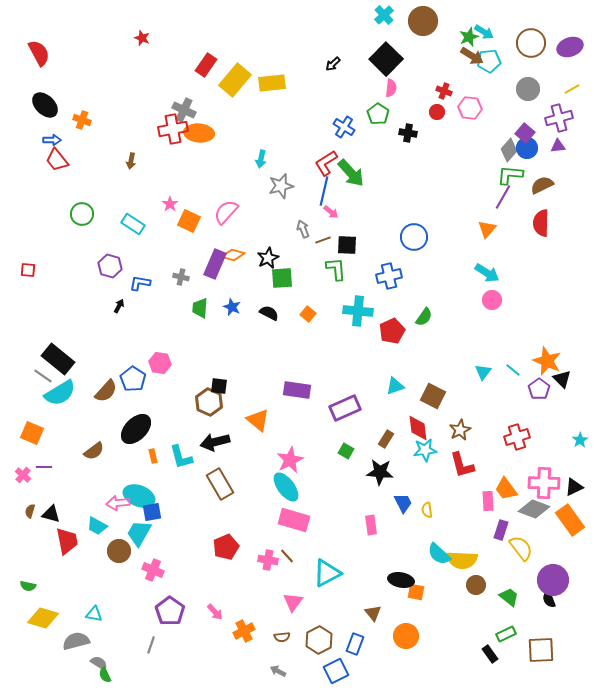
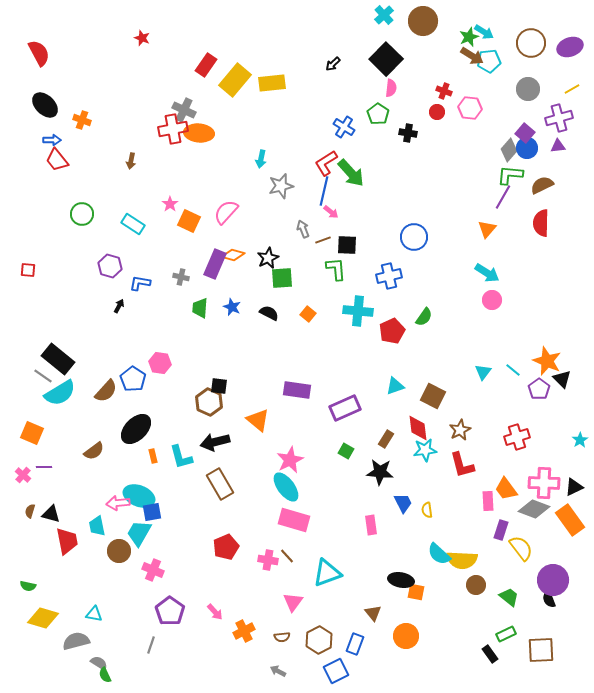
cyan trapezoid at (97, 526): rotated 50 degrees clockwise
cyan triangle at (327, 573): rotated 8 degrees clockwise
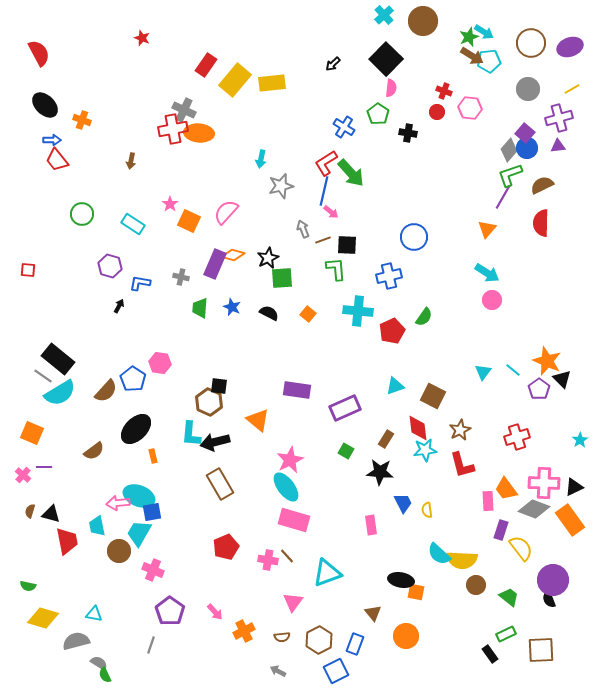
green L-shape at (510, 175): rotated 24 degrees counterclockwise
cyan L-shape at (181, 457): moved 10 px right, 23 px up; rotated 20 degrees clockwise
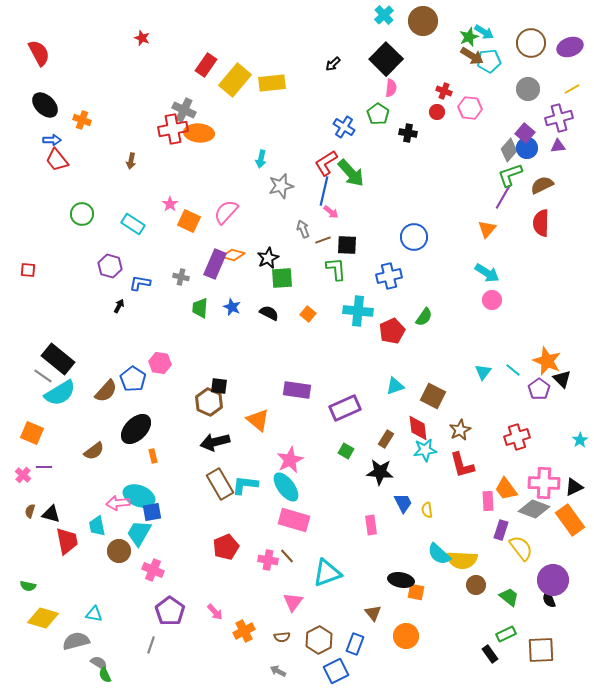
cyan L-shape at (191, 434): moved 54 px right, 51 px down; rotated 92 degrees clockwise
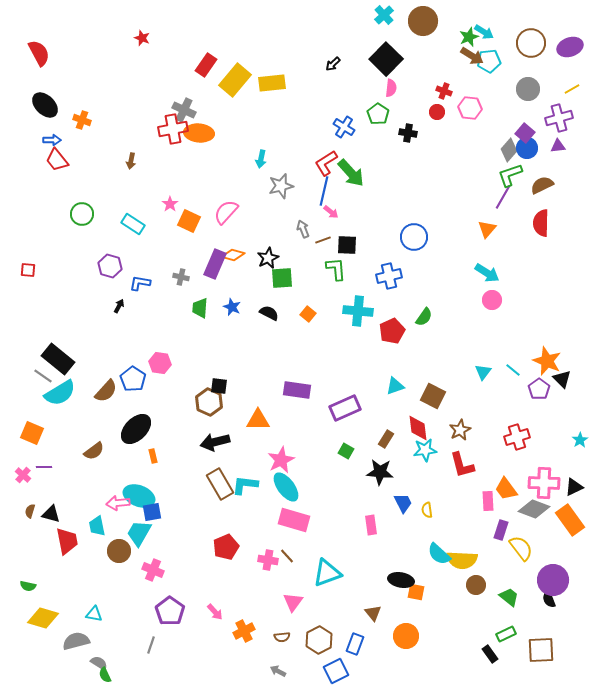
orange triangle at (258, 420): rotated 40 degrees counterclockwise
pink star at (290, 460): moved 9 px left
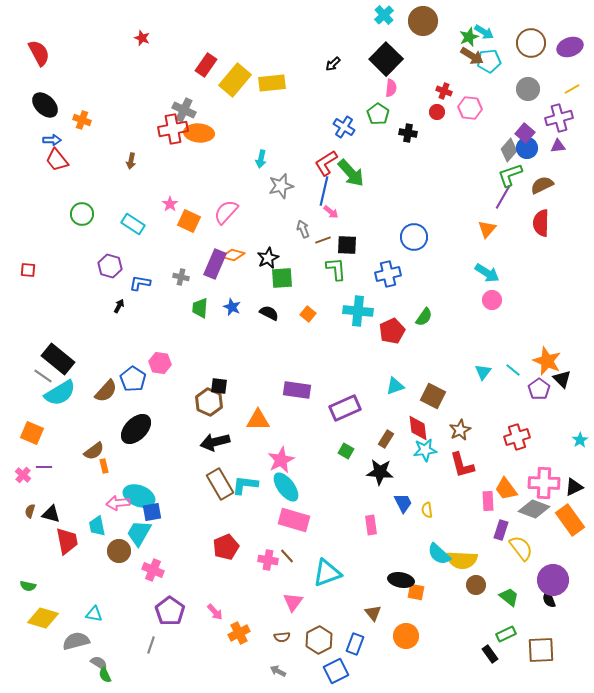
blue cross at (389, 276): moved 1 px left, 2 px up
orange rectangle at (153, 456): moved 49 px left, 10 px down
orange cross at (244, 631): moved 5 px left, 2 px down
